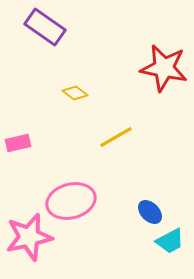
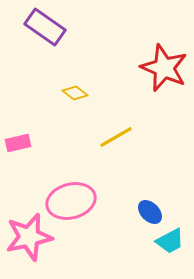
red star: rotated 12 degrees clockwise
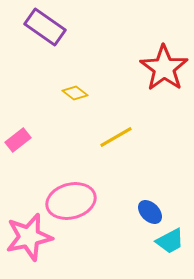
red star: rotated 12 degrees clockwise
pink rectangle: moved 3 px up; rotated 25 degrees counterclockwise
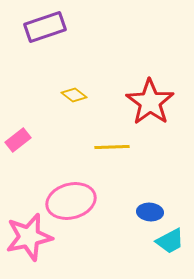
purple rectangle: rotated 54 degrees counterclockwise
red star: moved 14 px left, 34 px down
yellow diamond: moved 1 px left, 2 px down
yellow line: moved 4 px left, 10 px down; rotated 28 degrees clockwise
blue ellipse: rotated 40 degrees counterclockwise
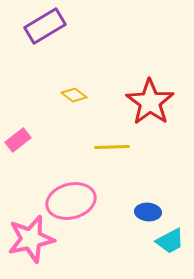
purple rectangle: moved 1 px up; rotated 12 degrees counterclockwise
blue ellipse: moved 2 px left
pink star: moved 2 px right, 2 px down
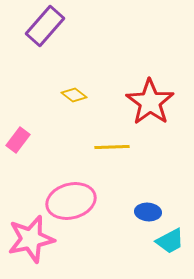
purple rectangle: rotated 18 degrees counterclockwise
pink rectangle: rotated 15 degrees counterclockwise
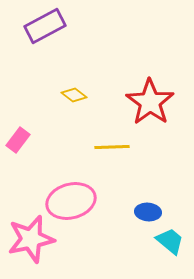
purple rectangle: rotated 21 degrees clockwise
cyan trapezoid: rotated 112 degrees counterclockwise
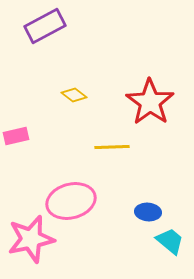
pink rectangle: moved 2 px left, 4 px up; rotated 40 degrees clockwise
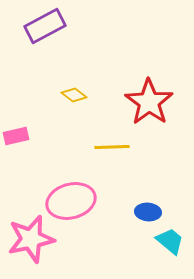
red star: moved 1 px left
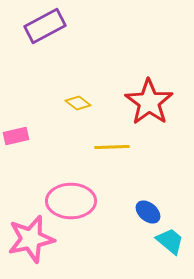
yellow diamond: moved 4 px right, 8 px down
pink ellipse: rotated 15 degrees clockwise
blue ellipse: rotated 35 degrees clockwise
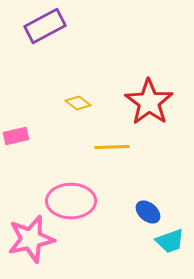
cyan trapezoid: rotated 120 degrees clockwise
